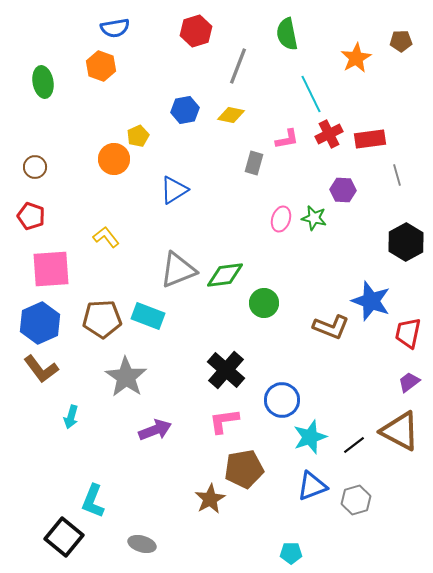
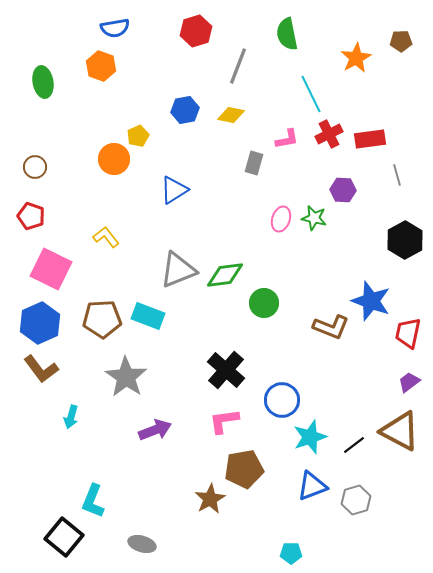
black hexagon at (406, 242): moved 1 px left, 2 px up
pink square at (51, 269): rotated 30 degrees clockwise
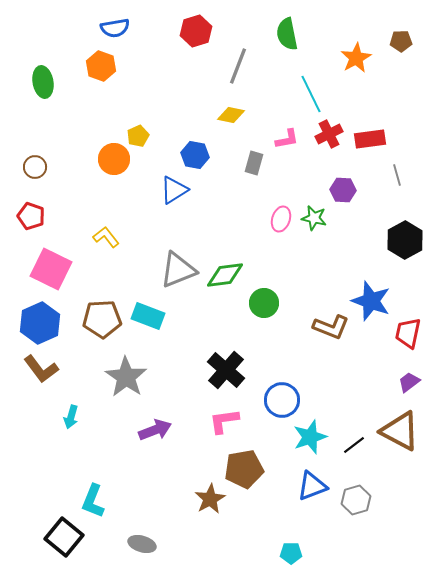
blue hexagon at (185, 110): moved 10 px right, 45 px down; rotated 20 degrees clockwise
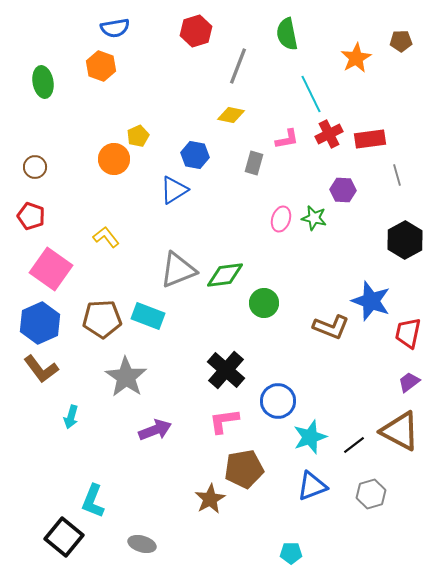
pink square at (51, 269): rotated 9 degrees clockwise
blue circle at (282, 400): moved 4 px left, 1 px down
gray hexagon at (356, 500): moved 15 px right, 6 px up
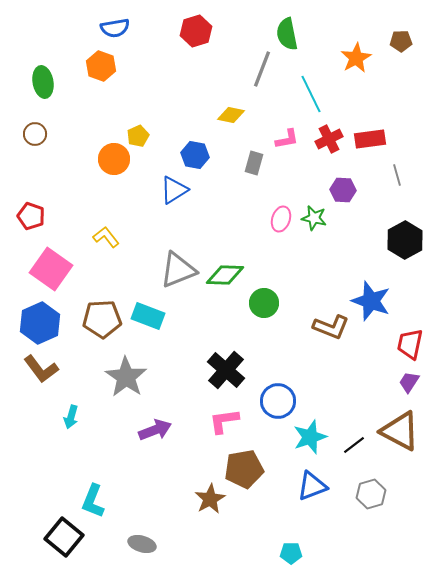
gray line at (238, 66): moved 24 px right, 3 px down
red cross at (329, 134): moved 5 px down
brown circle at (35, 167): moved 33 px up
green diamond at (225, 275): rotated 9 degrees clockwise
red trapezoid at (408, 333): moved 2 px right, 11 px down
purple trapezoid at (409, 382): rotated 20 degrees counterclockwise
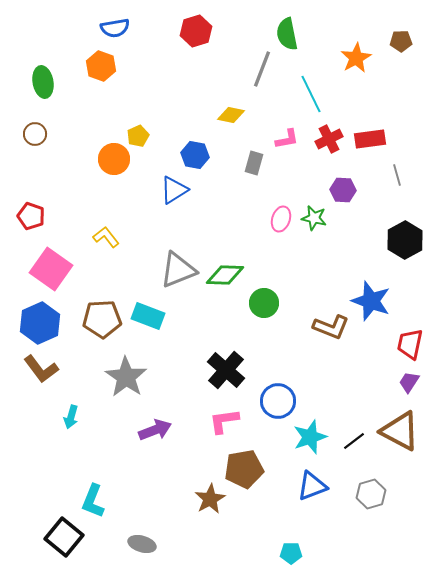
black line at (354, 445): moved 4 px up
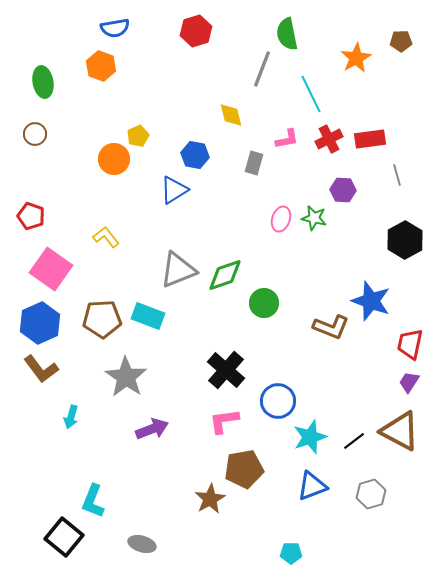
yellow diamond at (231, 115): rotated 64 degrees clockwise
green diamond at (225, 275): rotated 21 degrees counterclockwise
purple arrow at (155, 430): moved 3 px left, 1 px up
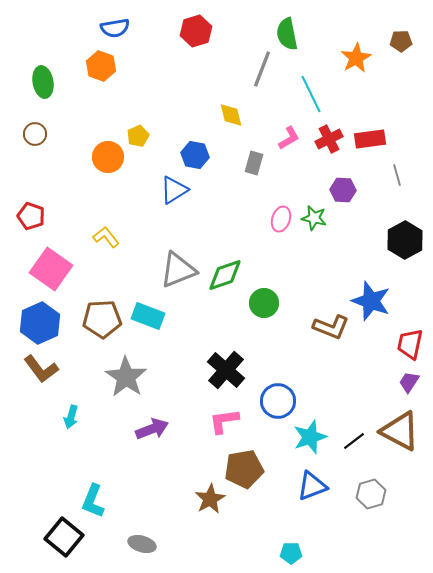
pink L-shape at (287, 139): moved 2 px right, 1 px up; rotated 20 degrees counterclockwise
orange circle at (114, 159): moved 6 px left, 2 px up
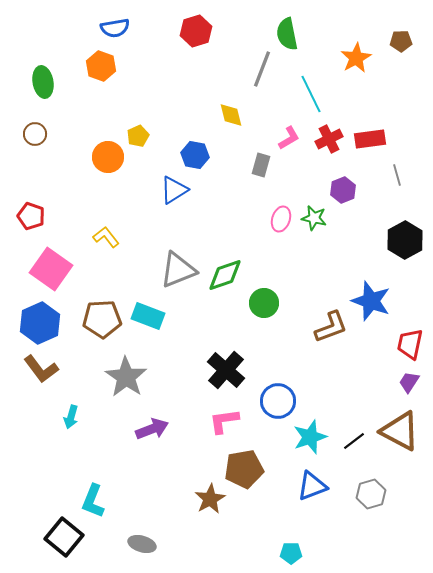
gray rectangle at (254, 163): moved 7 px right, 2 px down
purple hexagon at (343, 190): rotated 25 degrees counterclockwise
brown L-shape at (331, 327): rotated 42 degrees counterclockwise
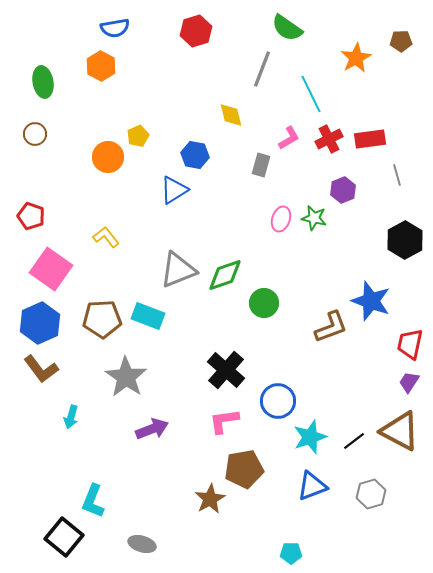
green semicircle at (287, 34): moved 6 px up; rotated 44 degrees counterclockwise
orange hexagon at (101, 66): rotated 8 degrees clockwise
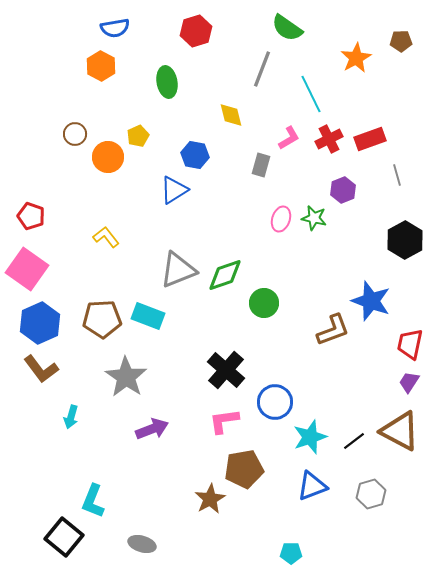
green ellipse at (43, 82): moved 124 px right
brown circle at (35, 134): moved 40 px right
red rectangle at (370, 139): rotated 12 degrees counterclockwise
pink square at (51, 269): moved 24 px left
brown L-shape at (331, 327): moved 2 px right, 3 px down
blue circle at (278, 401): moved 3 px left, 1 px down
